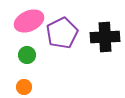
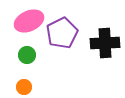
black cross: moved 6 px down
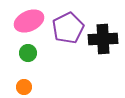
purple pentagon: moved 6 px right, 5 px up
black cross: moved 2 px left, 4 px up
green circle: moved 1 px right, 2 px up
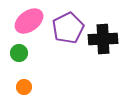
pink ellipse: rotated 12 degrees counterclockwise
green circle: moved 9 px left
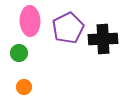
pink ellipse: moved 1 px right; rotated 56 degrees counterclockwise
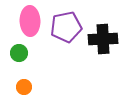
purple pentagon: moved 2 px left, 1 px up; rotated 16 degrees clockwise
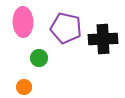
pink ellipse: moved 7 px left, 1 px down
purple pentagon: moved 1 px down; rotated 24 degrees clockwise
green circle: moved 20 px right, 5 px down
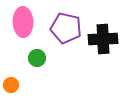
green circle: moved 2 px left
orange circle: moved 13 px left, 2 px up
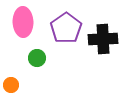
purple pentagon: rotated 24 degrees clockwise
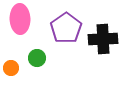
pink ellipse: moved 3 px left, 3 px up
orange circle: moved 17 px up
